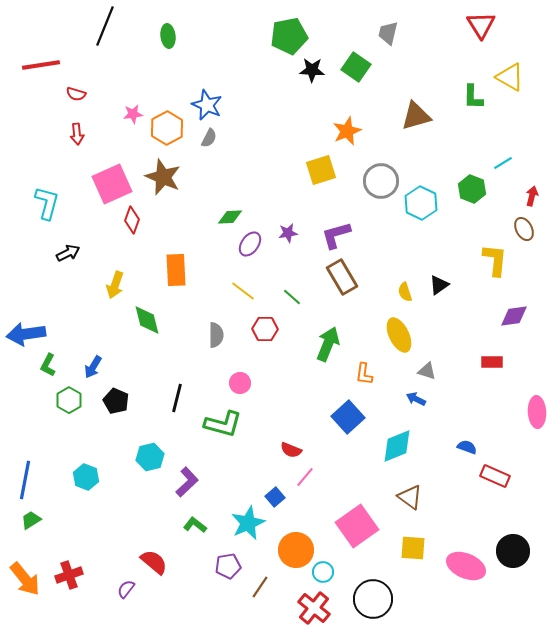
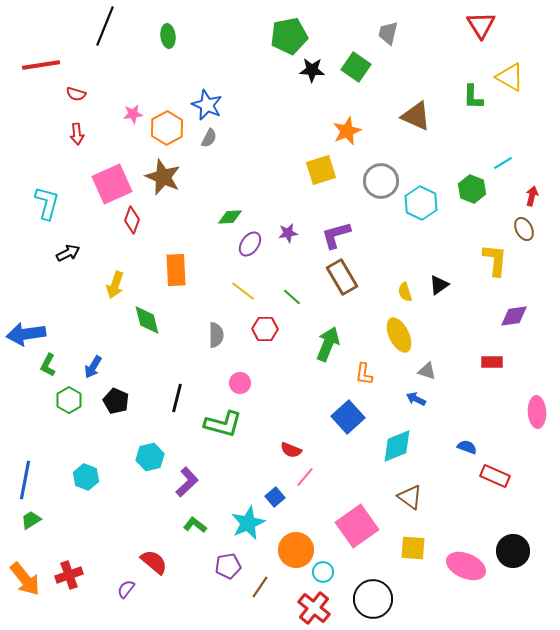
brown triangle at (416, 116): rotated 40 degrees clockwise
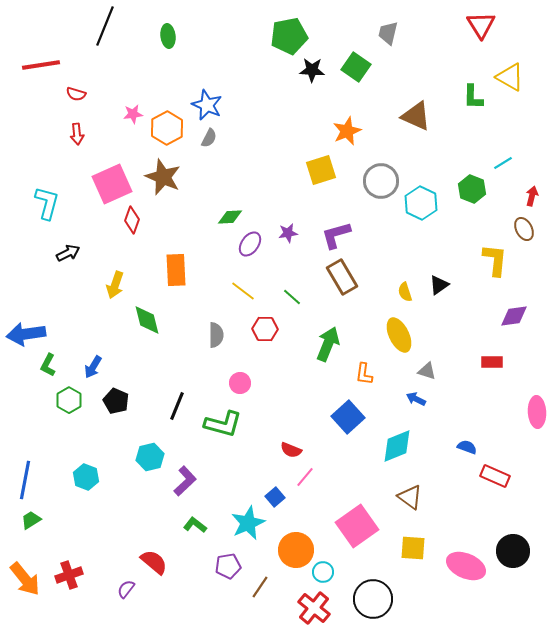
black line at (177, 398): moved 8 px down; rotated 8 degrees clockwise
purple L-shape at (187, 482): moved 2 px left, 1 px up
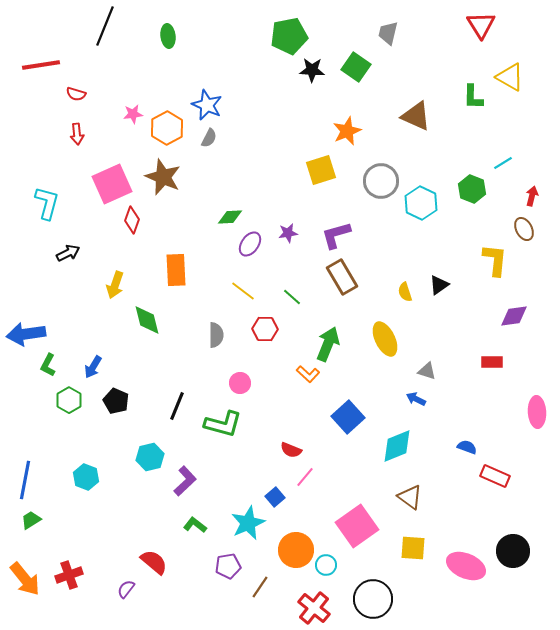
yellow ellipse at (399, 335): moved 14 px left, 4 px down
orange L-shape at (364, 374): moved 56 px left; rotated 55 degrees counterclockwise
cyan circle at (323, 572): moved 3 px right, 7 px up
